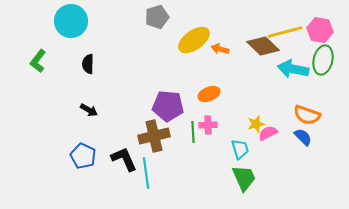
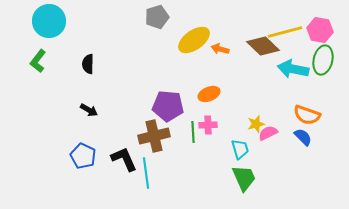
cyan circle: moved 22 px left
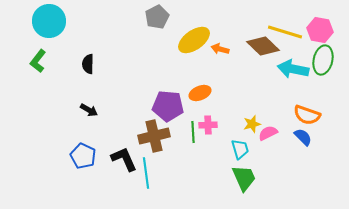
gray pentagon: rotated 10 degrees counterclockwise
yellow line: rotated 32 degrees clockwise
orange ellipse: moved 9 px left, 1 px up
yellow star: moved 4 px left
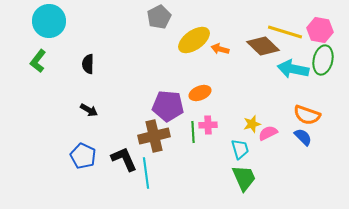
gray pentagon: moved 2 px right
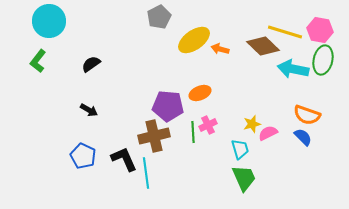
black semicircle: moved 3 px right; rotated 54 degrees clockwise
pink cross: rotated 24 degrees counterclockwise
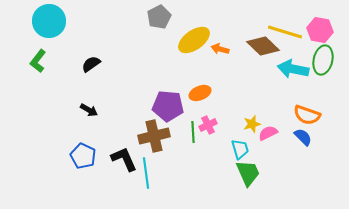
green trapezoid: moved 4 px right, 5 px up
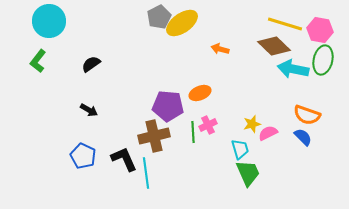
yellow line: moved 8 px up
yellow ellipse: moved 12 px left, 17 px up
brown diamond: moved 11 px right
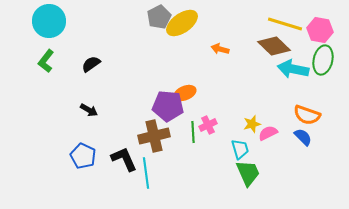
green L-shape: moved 8 px right
orange ellipse: moved 15 px left
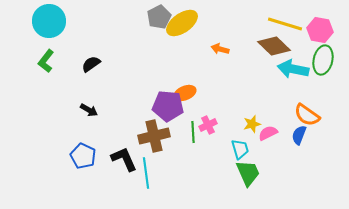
orange semicircle: rotated 16 degrees clockwise
blue semicircle: moved 4 px left, 2 px up; rotated 114 degrees counterclockwise
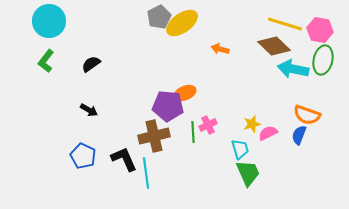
orange semicircle: rotated 16 degrees counterclockwise
